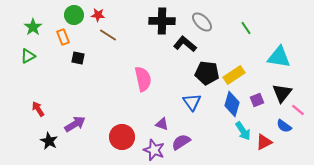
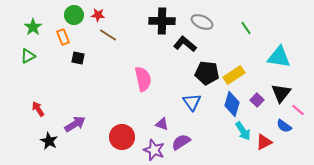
gray ellipse: rotated 20 degrees counterclockwise
black triangle: moved 1 px left
purple square: rotated 24 degrees counterclockwise
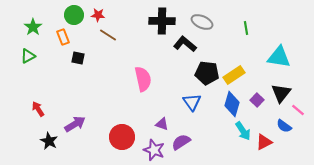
green line: rotated 24 degrees clockwise
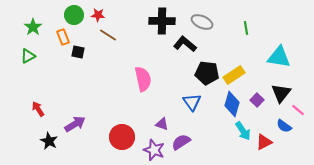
black square: moved 6 px up
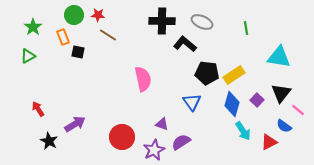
red triangle: moved 5 px right
purple star: rotated 25 degrees clockwise
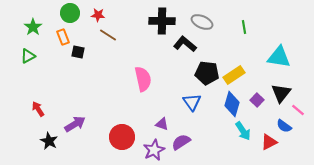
green circle: moved 4 px left, 2 px up
green line: moved 2 px left, 1 px up
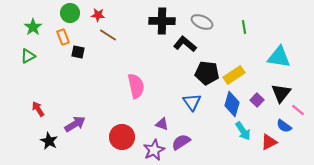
pink semicircle: moved 7 px left, 7 px down
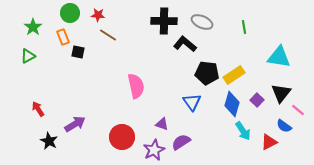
black cross: moved 2 px right
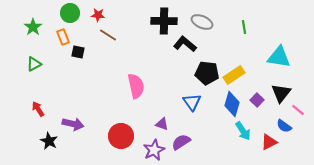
green triangle: moved 6 px right, 8 px down
purple arrow: moved 2 px left; rotated 45 degrees clockwise
red circle: moved 1 px left, 1 px up
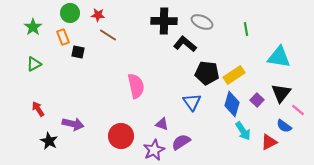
green line: moved 2 px right, 2 px down
